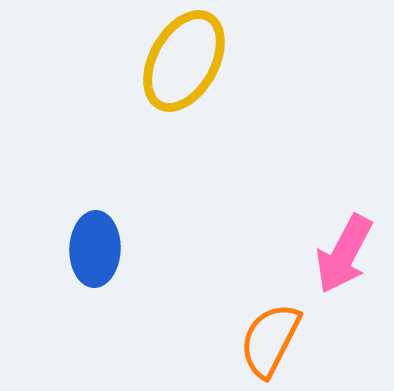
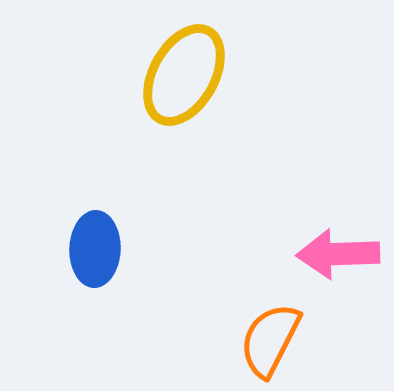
yellow ellipse: moved 14 px down
pink arrow: moved 6 px left; rotated 60 degrees clockwise
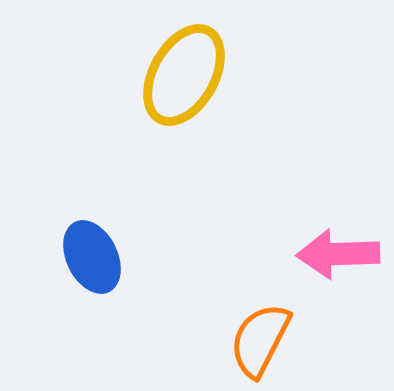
blue ellipse: moved 3 px left, 8 px down; rotated 28 degrees counterclockwise
orange semicircle: moved 10 px left
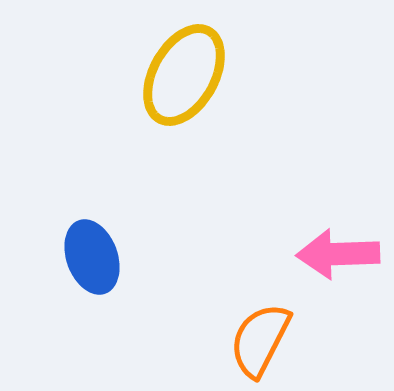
blue ellipse: rotated 6 degrees clockwise
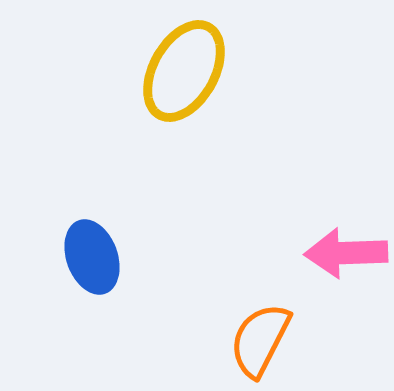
yellow ellipse: moved 4 px up
pink arrow: moved 8 px right, 1 px up
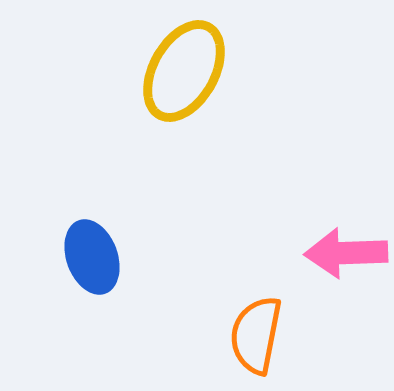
orange semicircle: moved 4 px left, 5 px up; rotated 16 degrees counterclockwise
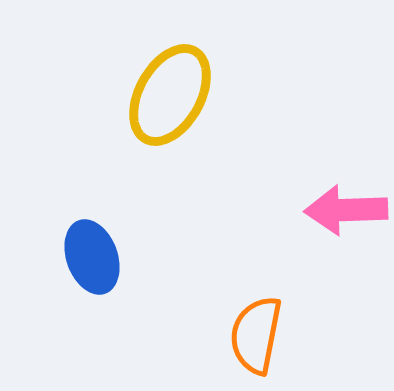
yellow ellipse: moved 14 px left, 24 px down
pink arrow: moved 43 px up
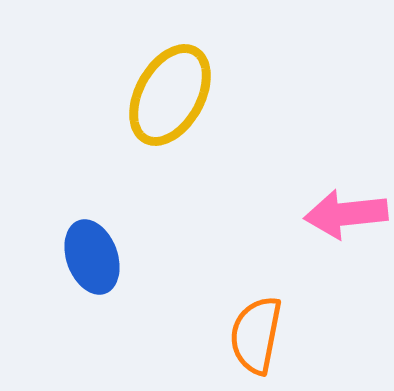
pink arrow: moved 4 px down; rotated 4 degrees counterclockwise
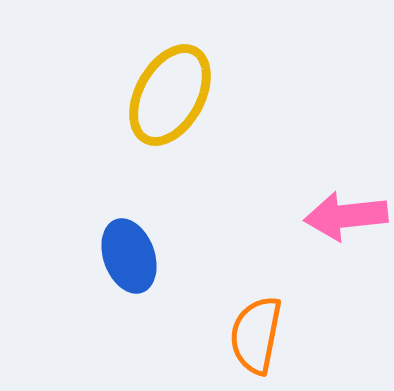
pink arrow: moved 2 px down
blue ellipse: moved 37 px right, 1 px up
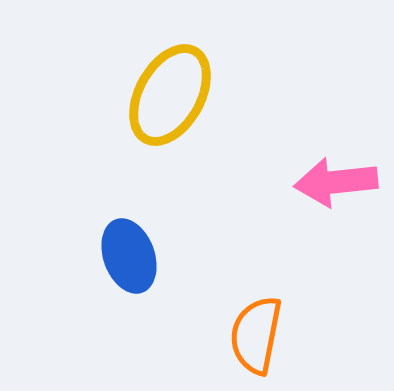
pink arrow: moved 10 px left, 34 px up
